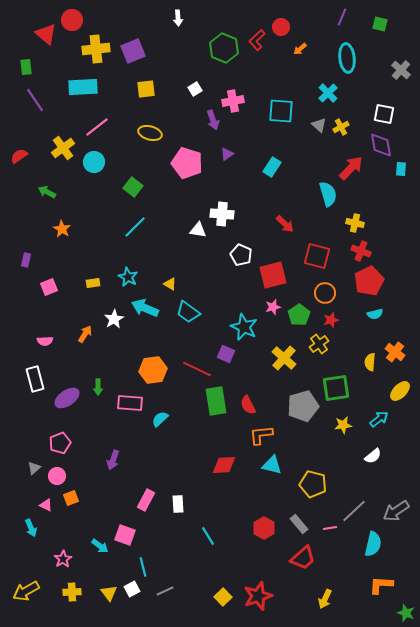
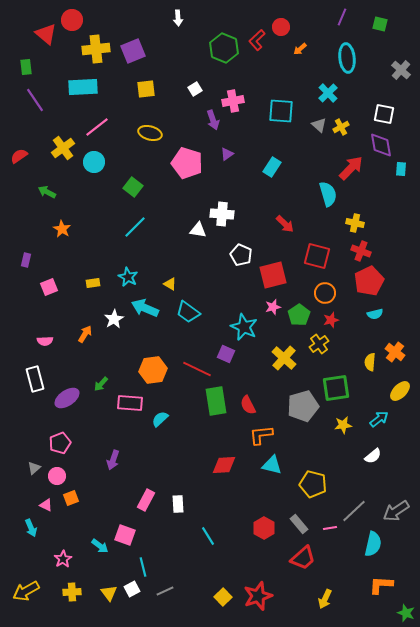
green arrow at (98, 387): moved 3 px right, 3 px up; rotated 42 degrees clockwise
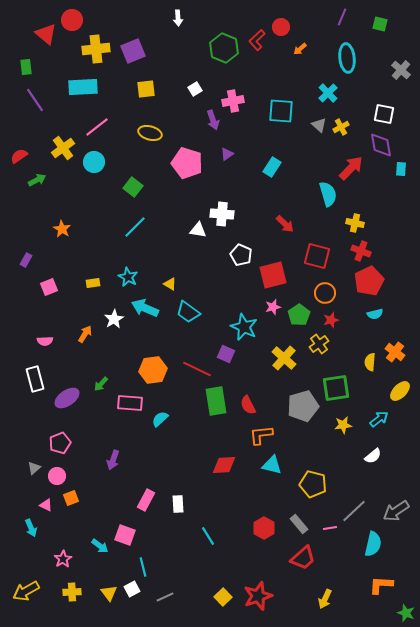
green arrow at (47, 192): moved 10 px left, 12 px up; rotated 126 degrees clockwise
purple rectangle at (26, 260): rotated 16 degrees clockwise
gray line at (165, 591): moved 6 px down
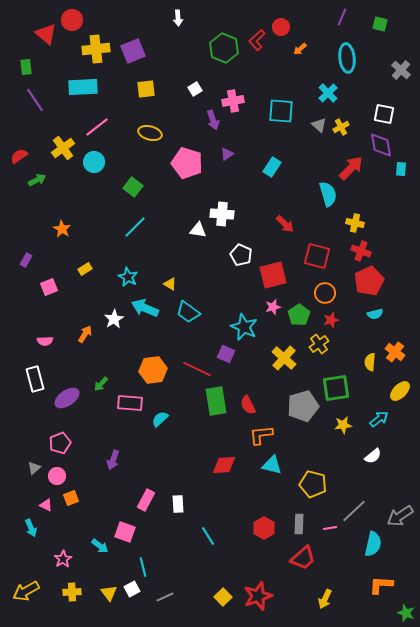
yellow rectangle at (93, 283): moved 8 px left, 14 px up; rotated 24 degrees counterclockwise
gray arrow at (396, 511): moved 4 px right, 5 px down
gray rectangle at (299, 524): rotated 42 degrees clockwise
pink square at (125, 535): moved 3 px up
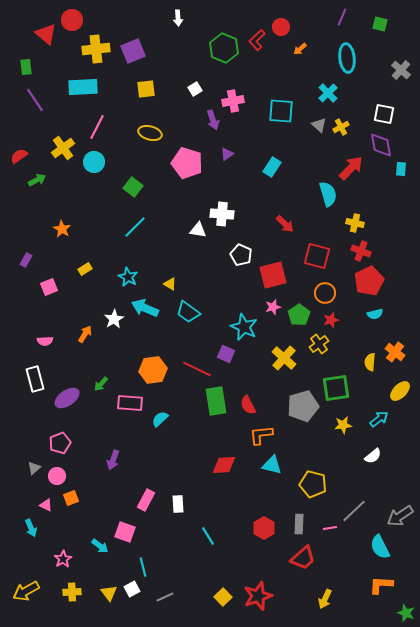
pink line at (97, 127): rotated 25 degrees counterclockwise
cyan semicircle at (373, 544): moved 7 px right, 3 px down; rotated 140 degrees clockwise
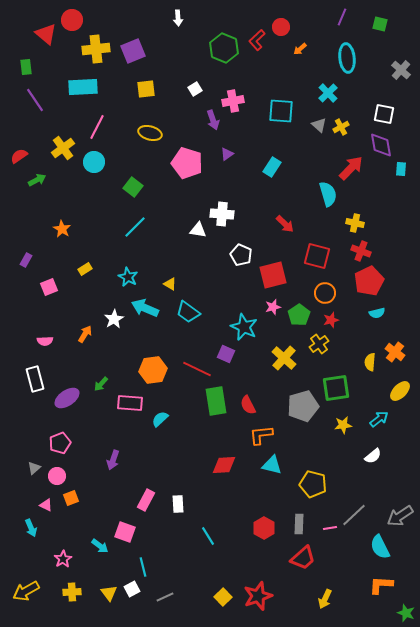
cyan semicircle at (375, 314): moved 2 px right, 1 px up
gray line at (354, 511): moved 4 px down
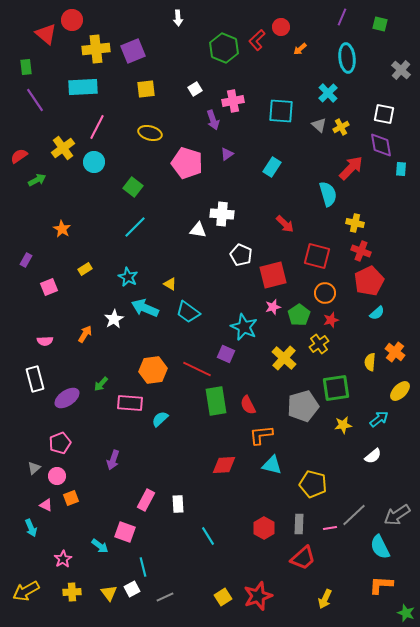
cyan semicircle at (377, 313): rotated 28 degrees counterclockwise
gray arrow at (400, 516): moved 3 px left, 1 px up
yellow square at (223, 597): rotated 12 degrees clockwise
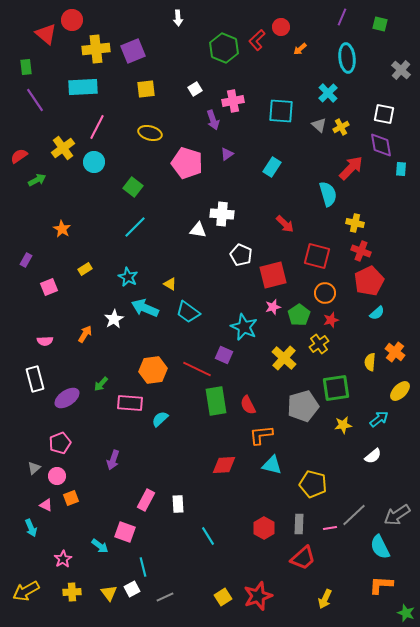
purple square at (226, 354): moved 2 px left, 1 px down
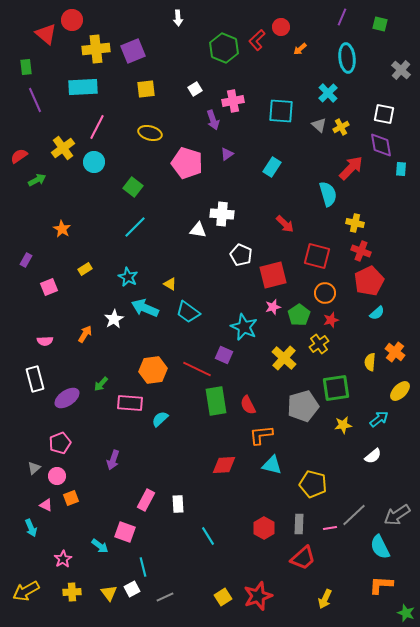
purple line at (35, 100): rotated 10 degrees clockwise
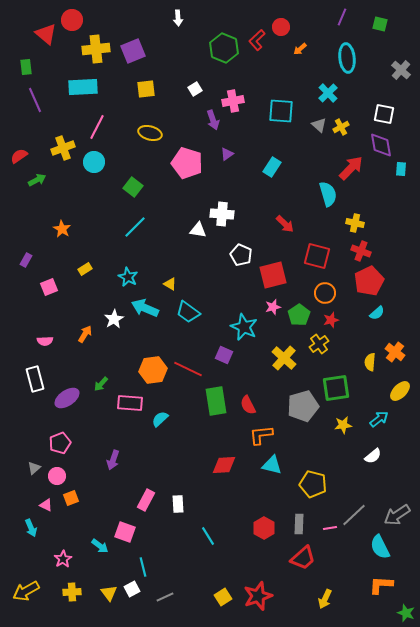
yellow cross at (63, 148): rotated 15 degrees clockwise
red line at (197, 369): moved 9 px left
